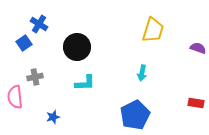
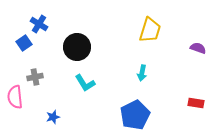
yellow trapezoid: moved 3 px left
cyan L-shape: rotated 60 degrees clockwise
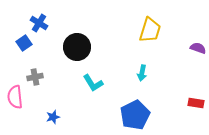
blue cross: moved 1 px up
cyan L-shape: moved 8 px right
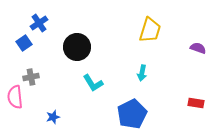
blue cross: rotated 24 degrees clockwise
gray cross: moved 4 px left
blue pentagon: moved 3 px left, 1 px up
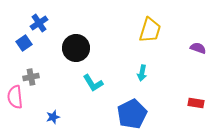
black circle: moved 1 px left, 1 px down
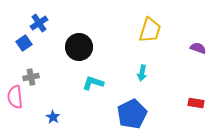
black circle: moved 3 px right, 1 px up
cyan L-shape: rotated 140 degrees clockwise
blue star: rotated 24 degrees counterclockwise
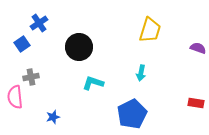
blue square: moved 2 px left, 1 px down
cyan arrow: moved 1 px left
blue star: rotated 24 degrees clockwise
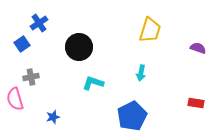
pink semicircle: moved 2 px down; rotated 10 degrees counterclockwise
blue pentagon: moved 2 px down
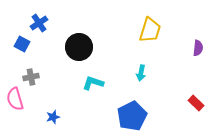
blue square: rotated 28 degrees counterclockwise
purple semicircle: rotated 77 degrees clockwise
red rectangle: rotated 35 degrees clockwise
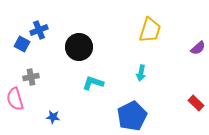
blue cross: moved 7 px down; rotated 12 degrees clockwise
purple semicircle: rotated 42 degrees clockwise
blue star: rotated 24 degrees clockwise
